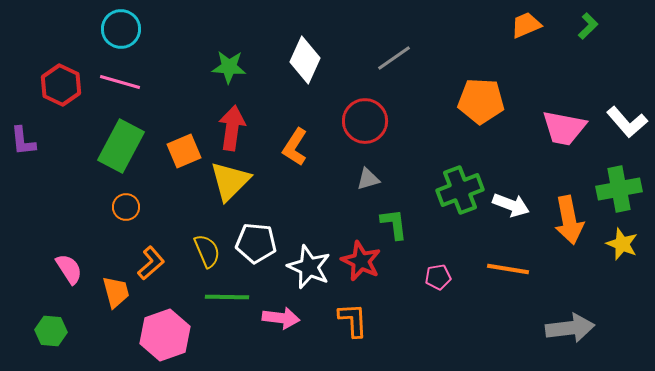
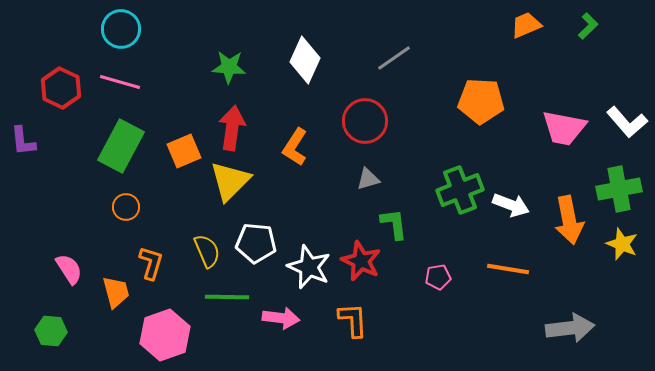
red hexagon at (61, 85): moved 3 px down
orange L-shape at (151, 263): rotated 32 degrees counterclockwise
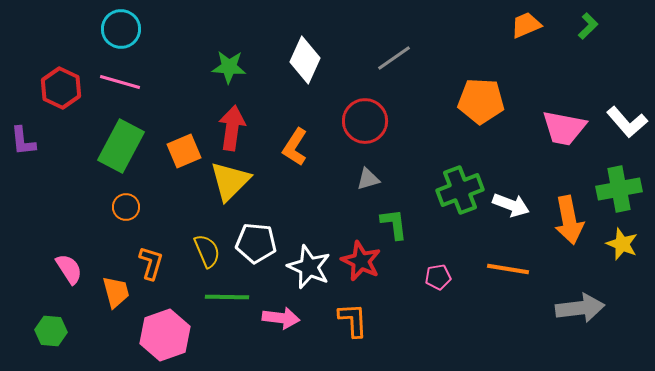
gray arrow at (570, 328): moved 10 px right, 20 px up
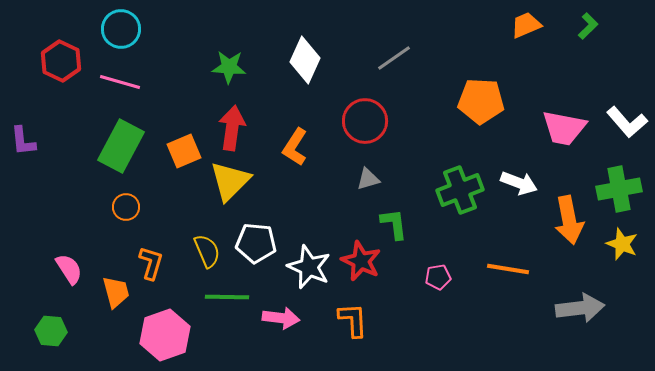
red hexagon at (61, 88): moved 27 px up
white arrow at (511, 205): moved 8 px right, 22 px up
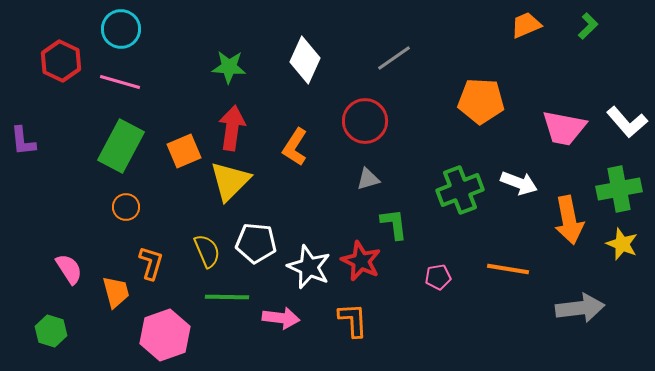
green hexagon at (51, 331): rotated 12 degrees clockwise
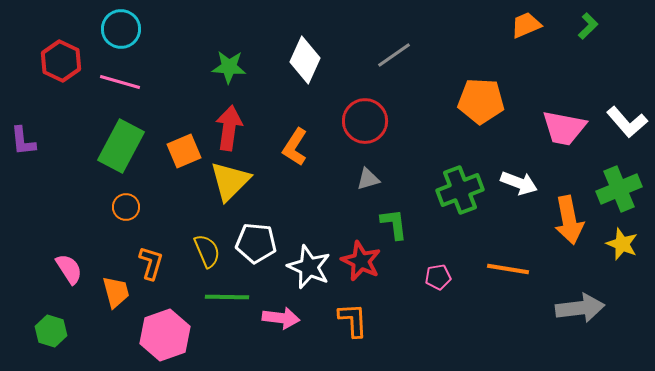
gray line at (394, 58): moved 3 px up
red arrow at (232, 128): moved 3 px left
green cross at (619, 189): rotated 12 degrees counterclockwise
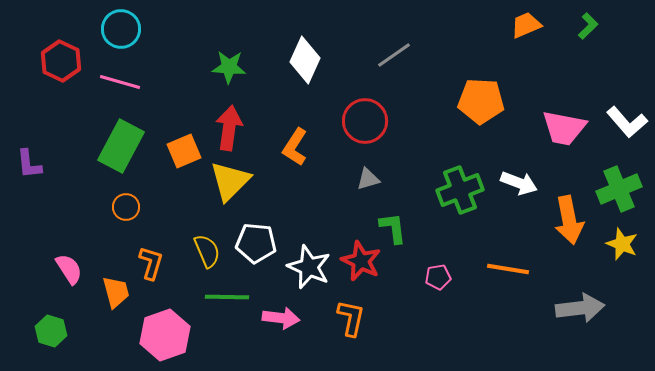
purple L-shape at (23, 141): moved 6 px right, 23 px down
green L-shape at (394, 224): moved 1 px left, 4 px down
orange L-shape at (353, 320): moved 2 px left, 2 px up; rotated 15 degrees clockwise
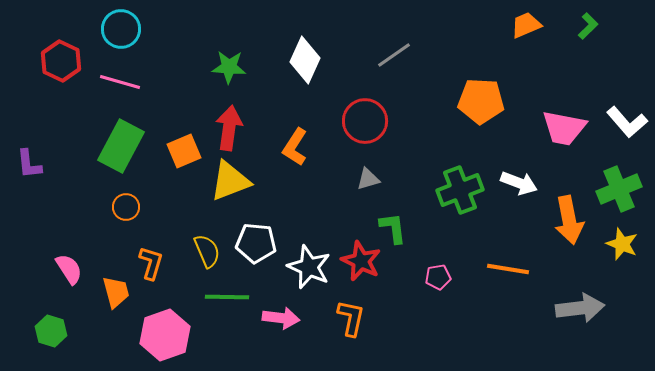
yellow triangle at (230, 181): rotated 24 degrees clockwise
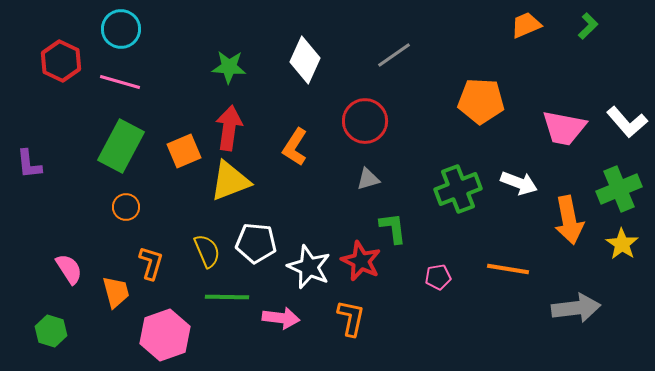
green cross at (460, 190): moved 2 px left, 1 px up
yellow star at (622, 244): rotated 12 degrees clockwise
gray arrow at (580, 308): moved 4 px left
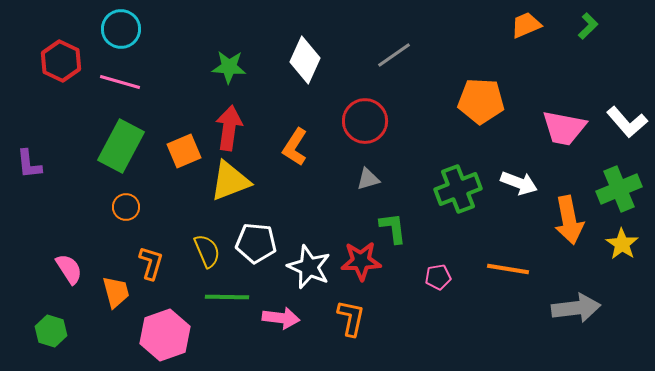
red star at (361, 261): rotated 27 degrees counterclockwise
